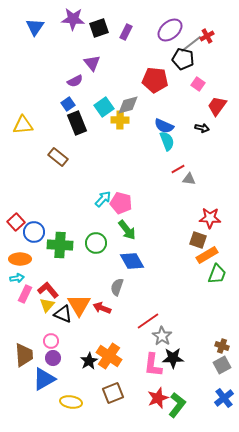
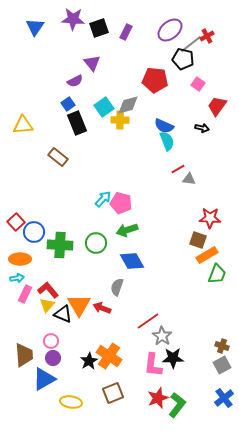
green arrow at (127, 230): rotated 110 degrees clockwise
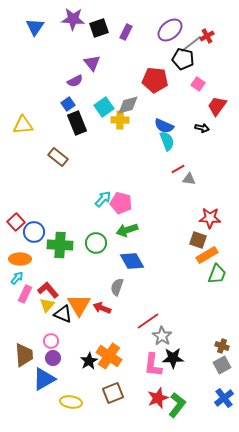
cyan arrow at (17, 278): rotated 40 degrees counterclockwise
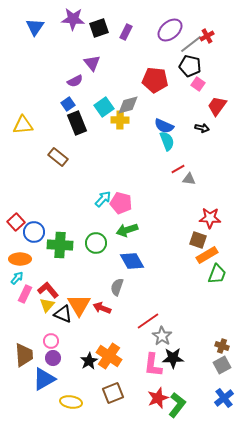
black pentagon at (183, 59): moved 7 px right, 7 px down
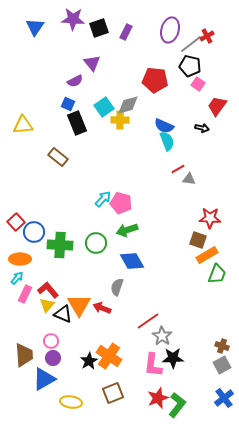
purple ellipse at (170, 30): rotated 35 degrees counterclockwise
blue square at (68, 104): rotated 32 degrees counterclockwise
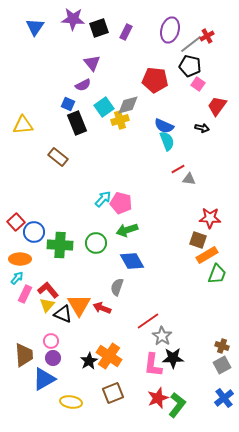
purple semicircle at (75, 81): moved 8 px right, 4 px down
yellow cross at (120, 120): rotated 18 degrees counterclockwise
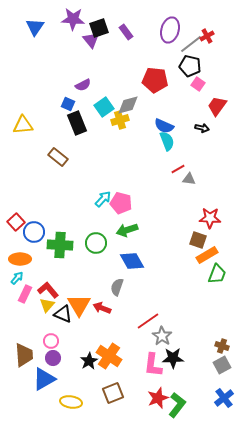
purple rectangle at (126, 32): rotated 63 degrees counterclockwise
purple triangle at (92, 63): moved 1 px left, 23 px up
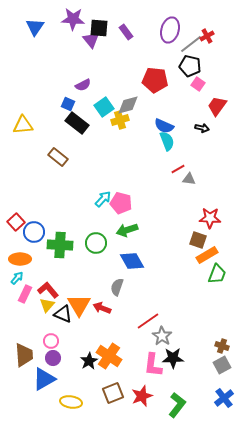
black square at (99, 28): rotated 24 degrees clockwise
black rectangle at (77, 123): rotated 30 degrees counterclockwise
red star at (158, 398): moved 16 px left, 2 px up
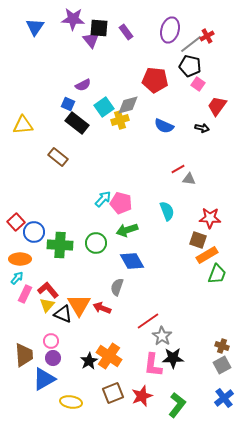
cyan semicircle at (167, 141): moved 70 px down
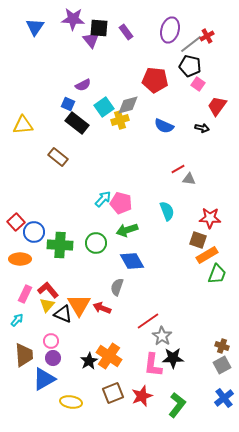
cyan arrow at (17, 278): moved 42 px down
